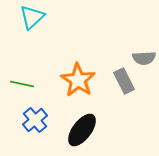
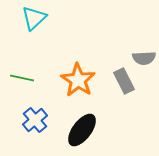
cyan triangle: moved 2 px right, 1 px down
green line: moved 6 px up
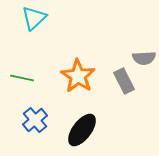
orange star: moved 4 px up
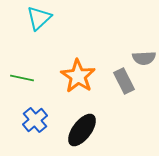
cyan triangle: moved 5 px right
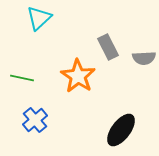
gray rectangle: moved 16 px left, 34 px up
black ellipse: moved 39 px right
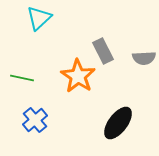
gray rectangle: moved 5 px left, 4 px down
black ellipse: moved 3 px left, 7 px up
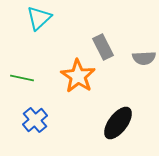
gray rectangle: moved 4 px up
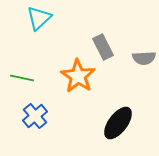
blue cross: moved 4 px up
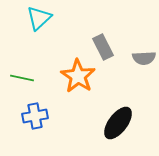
blue cross: rotated 30 degrees clockwise
